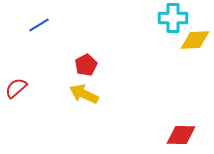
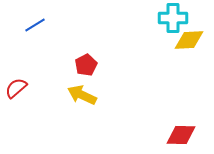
blue line: moved 4 px left
yellow diamond: moved 6 px left
yellow arrow: moved 2 px left, 1 px down
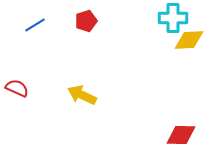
red pentagon: moved 44 px up; rotated 10 degrees clockwise
red semicircle: moved 1 px right; rotated 65 degrees clockwise
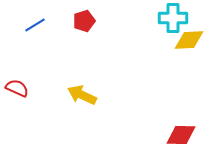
red pentagon: moved 2 px left
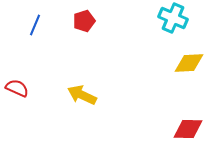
cyan cross: rotated 24 degrees clockwise
blue line: rotated 35 degrees counterclockwise
yellow diamond: moved 23 px down
red diamond: moved 7 px right, 6 px up
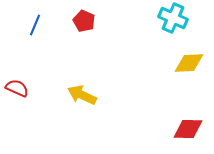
red pentagon: rotated 30 degrees counterclockwise
